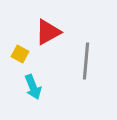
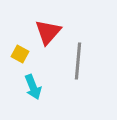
red triangle: rotated 20 degrees counterclockwise
gray line: moved 8 px left
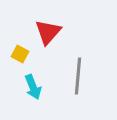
gray line: moved 15 px down
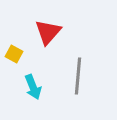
yellow square: moved 6 px left
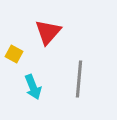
gray line: moved 1 px right, 3 px down
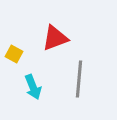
red triangle: moved 7 px right, 6 px down; rotated 28 degrees clockwise
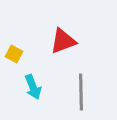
red triangle: moved 8 px right, 3 px down
gray line: moved 2 px right, 13 px down; rotated 6 degrees counterclockwise
